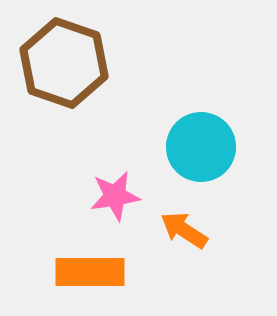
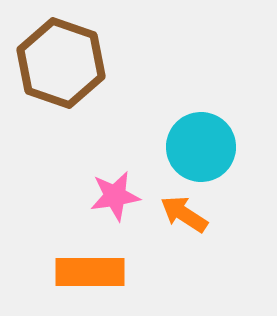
brown hexagon: moved 3 px left
orange arrow: moved 16 px up
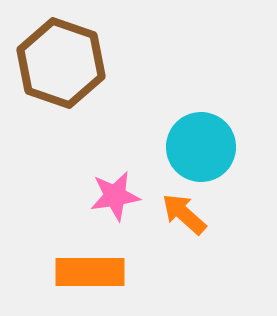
orange arrow: rotated 9 degrees clockwise
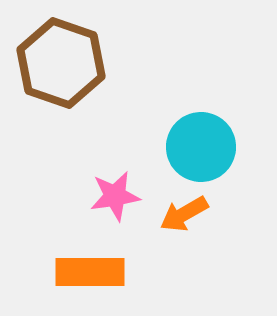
orange arrow: rotated 72 degrees counterclockwise
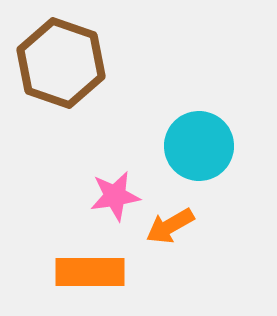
cyan circle: moved 2 px left, 1 px up
orange arrow: moved 14 px left, 12 px down
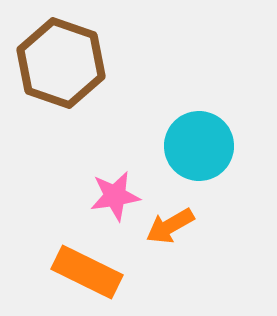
orange rectangle: moved 3 px left; rotated 26 degrees clockwise
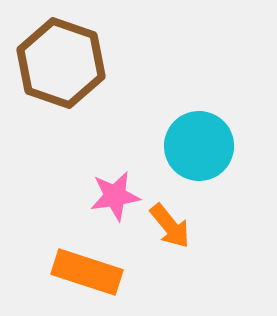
orange arrow: rotated 99 degrees counterclockwise
orange rectangle: rotated 8 degrees counterclockwise
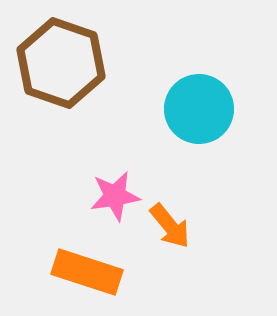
cyan circle: moved 37 px up
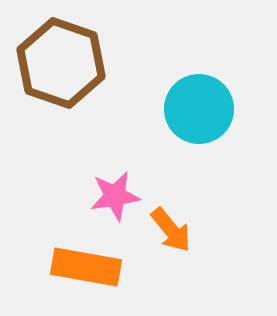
orange arrow: moved 1 px right, 4 px down
orange rectangle: moved 1 px left, 5 px up; rotated 8 degrees counterclockwise
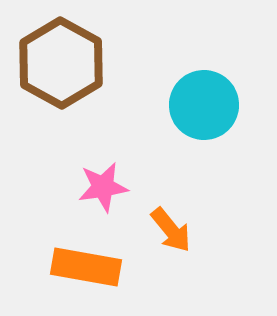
brown hexagon: rotated 10 degrees clockwise
cyan circle: moved 5 px right, 4 px up
pink star: moved 12 px left, 9 px up
